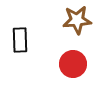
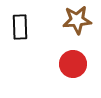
black rectangle: moved 13 px up
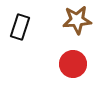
black rectangle: rotated 20 degrees clockwise
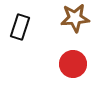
brown star: moved 2 px left, 2 px up
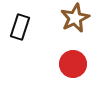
brown star: rotated 20 degrees counterclockwise
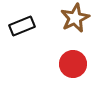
black rectangle: moved 2 px right, 1 px up; rotated 50 degrees clockwise
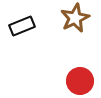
red circle: moved 7 px right, 17 px down
